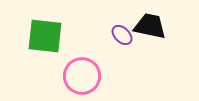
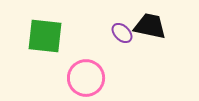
purple ellipse: moved 2 px up
pink circle: moved 4 px right, 2 px down
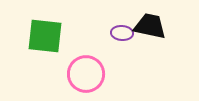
purple ellipse: rotated 40 degrees counterclockwise
pink circle: moved 4 px up
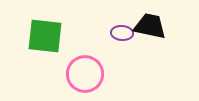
pink circle: moved 1 px left
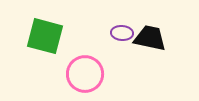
black trapezoid: moved 12 px down
green square: rotated 9 degrees clockwise
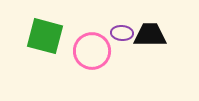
black trapezoid: moved 3 px up; rotated 12 degrees counterclockwise
pink circle: moved 7 px right, 23 px up
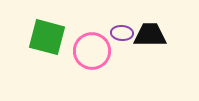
green square: moved 2 px right, 1 px down
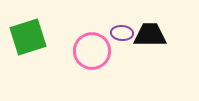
green square: moved 19 px left; rotated 33 degrees counterclockwise
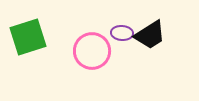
black trapezoid: rotated 148 degrees clockwise
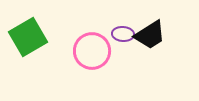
purple ellipse: moved 1 px right, 1 px down
green square: rotated 12 degrees counterclockwise
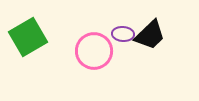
black trapezoid: rotated 12 degrees counterclockwise
pink circle: moved 2 px right
